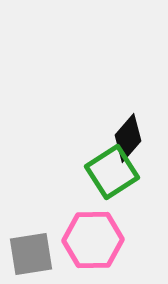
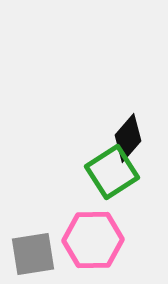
gray square: moved 2 px right
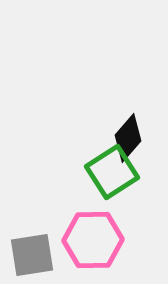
gray square: moved 1 px left, 1 px down
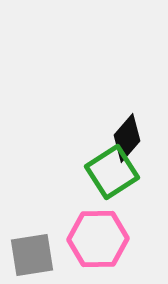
black diamond: moved 1 px left
pink hexagon: moved 5 px right, 1 px up
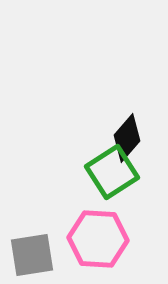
pink hexagon: rotated 4 degrees clockwise
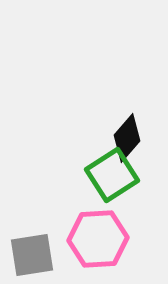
green square: moved 3 px down
pink hexagon: rotated 6 degrees counterclockwise
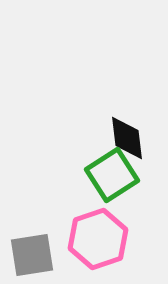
black diamond: rotated 48 degrees counterclockwise
pink hexagon: rotated 16 degrees counterclockwise
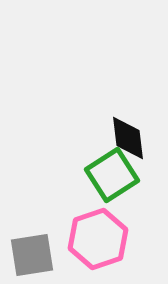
black diamond: moved 1 px right
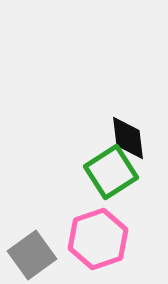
green square: moved 1 px left, 3 px up
gray square: rotated 27 degrees counterclockwise
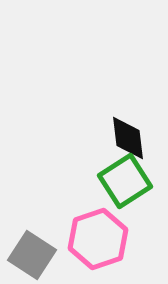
green square: moved 14 px right, 9 px down
gray square: rotated 21 degrees counterclockwise
